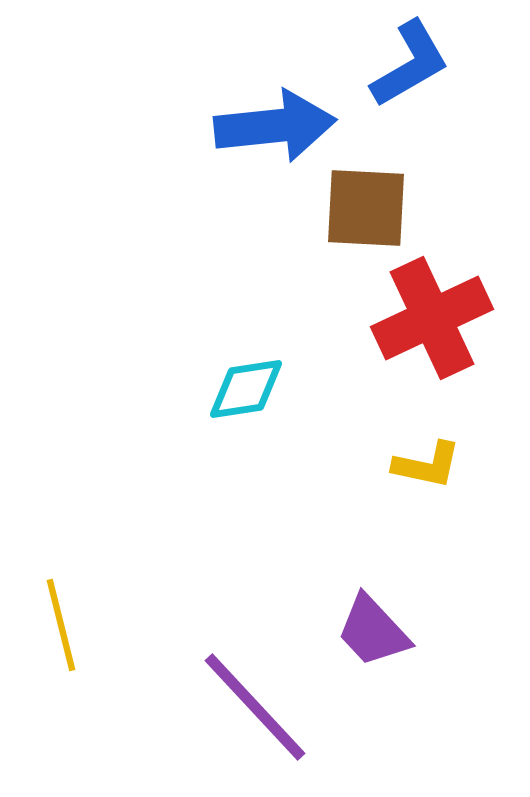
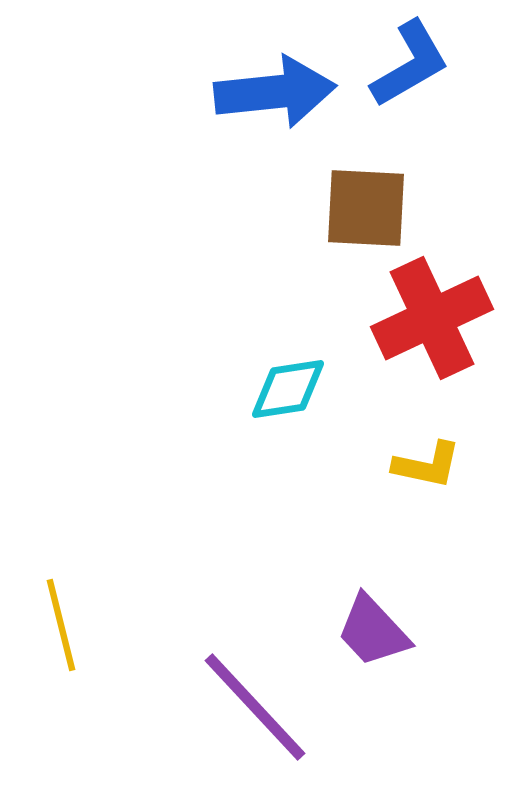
blue arrow: moved 34 px up
cyan diamond: moved 42 px right
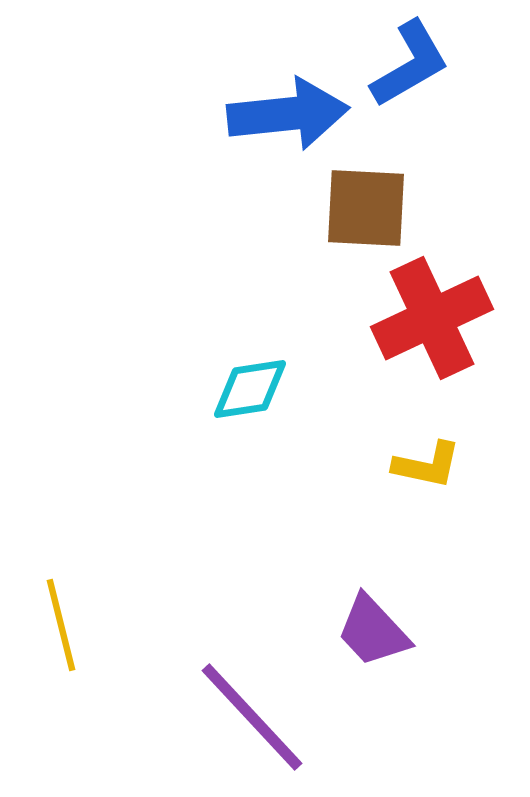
blue arrow: moved 13 px right, 22 px down
cyan diamond: moved 38 px left
purple line: moved 3 px left, 10 px down
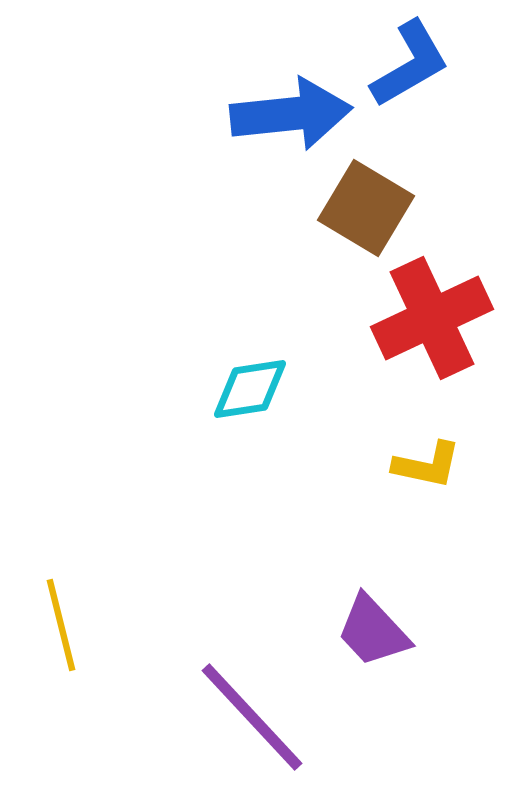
blue arrow: moved 3 px right
brown square: rotated 28 degrees clockwise
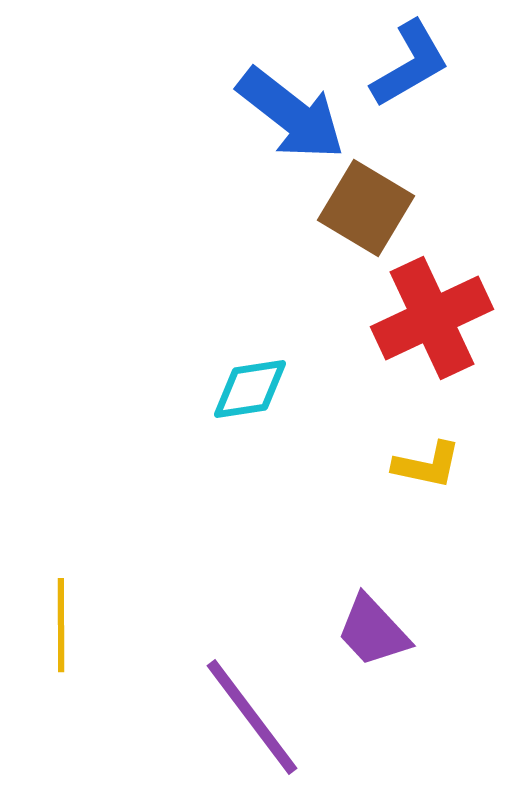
blue arrow: rotated 44 degrees clockwise
yellow line: rotated 14 degrees clockwise
purple line: rotated 6 degrees clockwise
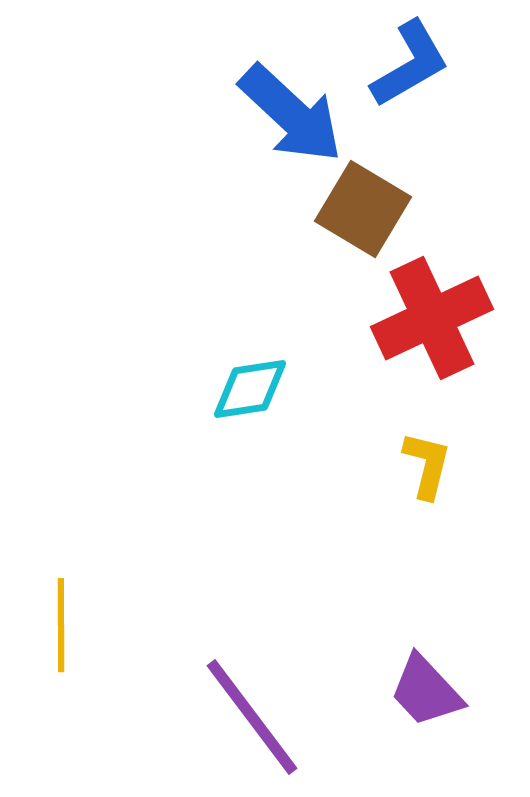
blue arrow: rotated 5 degrees clockwise
brown square: moved 3 px left, 1 px down
yellow L-shape: rotated 88 degrees counterclockwise
purple trapezoid: moved 53 px right, 60 px down
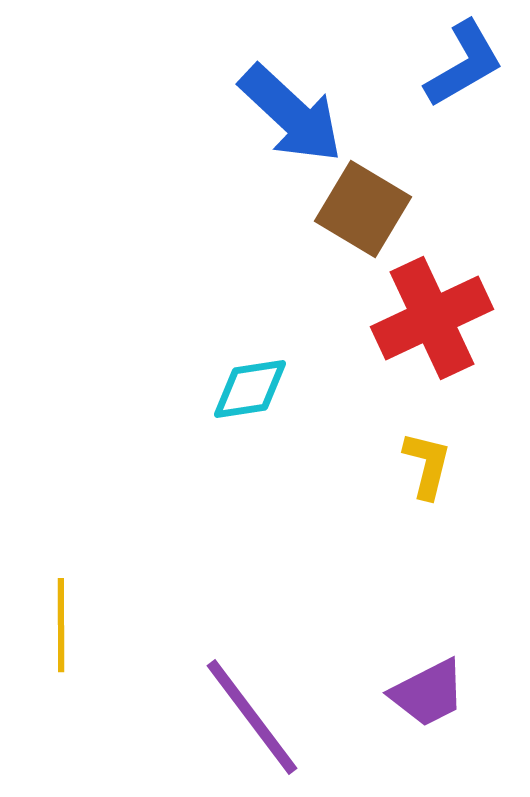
blue L-shape: moved 54 px right
purple trapezoid: moved 2 px right, 2 px down; rotated 74 degrees counterclockwise
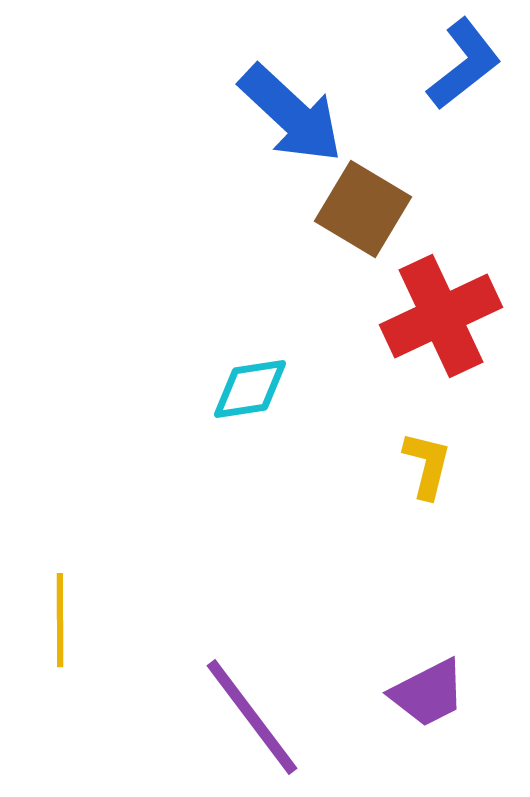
blue L-shape: rotated 8 degrees counterclockwise
red cross: moved 9 px right, 2 px up
yellow line: moved 1 px left, 5 px up
